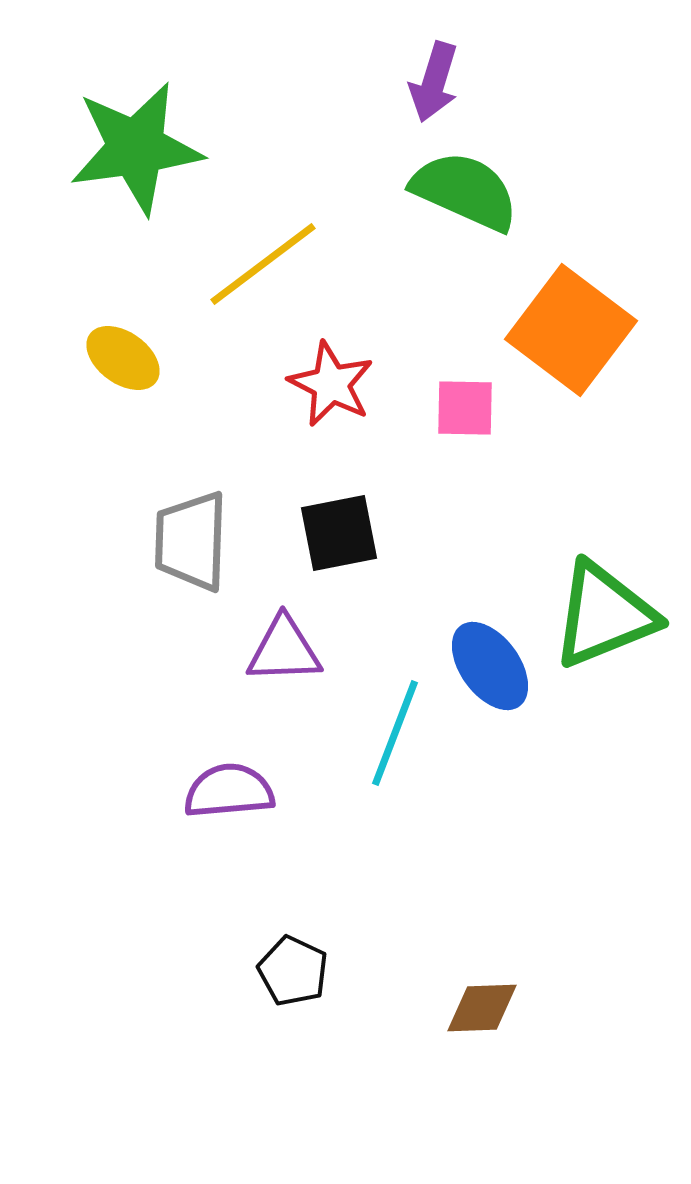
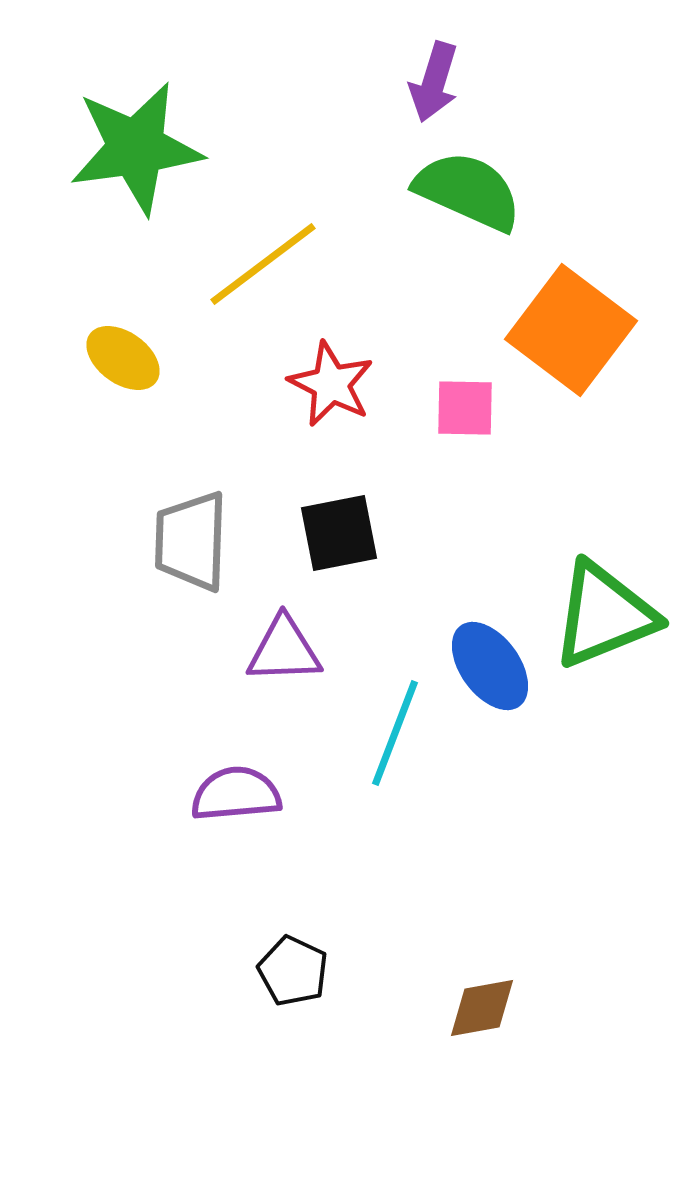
green semicircle: moved 3 px right
purple semicircle: moved 7 px right, 3 px down
brown diamond: rotated 8 degrees counterclockwise
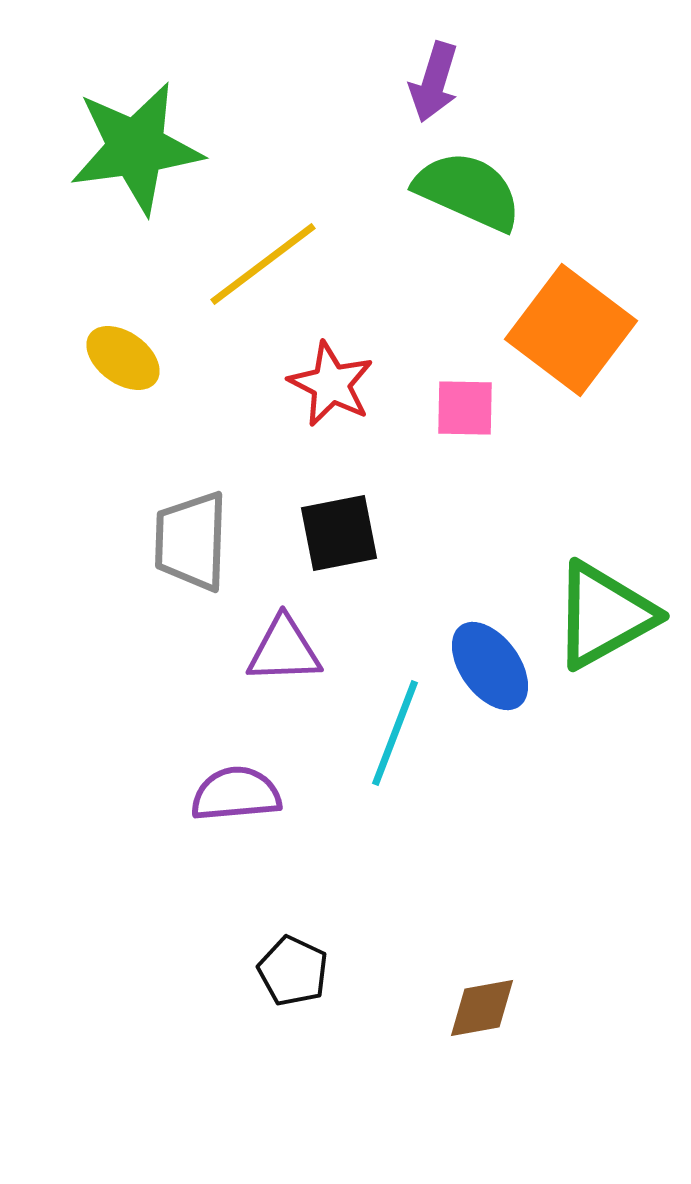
green triangle: rotated 7 degrees counterclockwise
